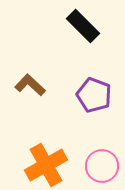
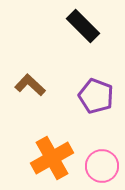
purple pentagon: moved 2 px right, 1 px down
orange cross: moved 6 px right, 7 px up
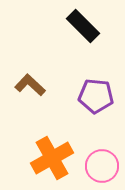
purple pentagon: rotated 16 degrees counterclockwise
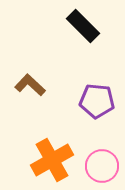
purple pentagon: moved 1 px right, 5 px down
orange cross: moved 2 px down
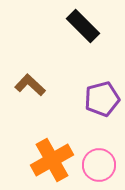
purple pentagon: moved 5 px right, 2 px up; rotated 20 degrees counterclockwise
pink circle: moved 3 px left, 1 px up
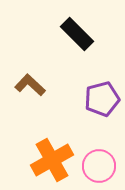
black rectangle: moved 6 px left, 8 px down
pink circle: moved 1 px down
